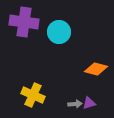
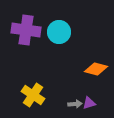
purple cross: moved 2 px right, 8 px down
yellow cross: rotated 10 degrees clockwise
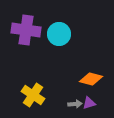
cyan circle: moved 2 px down
orange diamond: moved 5 px left, 10 px down
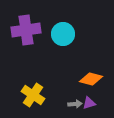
purple cross: rotated 16 degrees counterclockwise
cyan circle: moved 4 px right
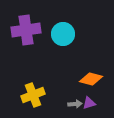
yellow cross: rotated 35 degrees clockwise
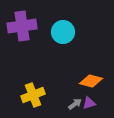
purple cross: moved 4 px left, 4 px up
cyan circle: moved 2 px up
orange diamond: moved 2 px down
gray arrow: rotated 32 degrees counterclockwise
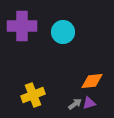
purple cross: rotated 8 degrees clockwise
orange diamond: moved 1 px right; rotated 20 degrees counterclockwise
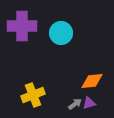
cyan circle: moved 2 px left, 1 px down
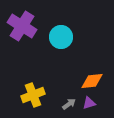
purple cross: rotated 32 degrees clockwise
cyan circle: moved 4 px down
gray arrow: moved 6 px left
